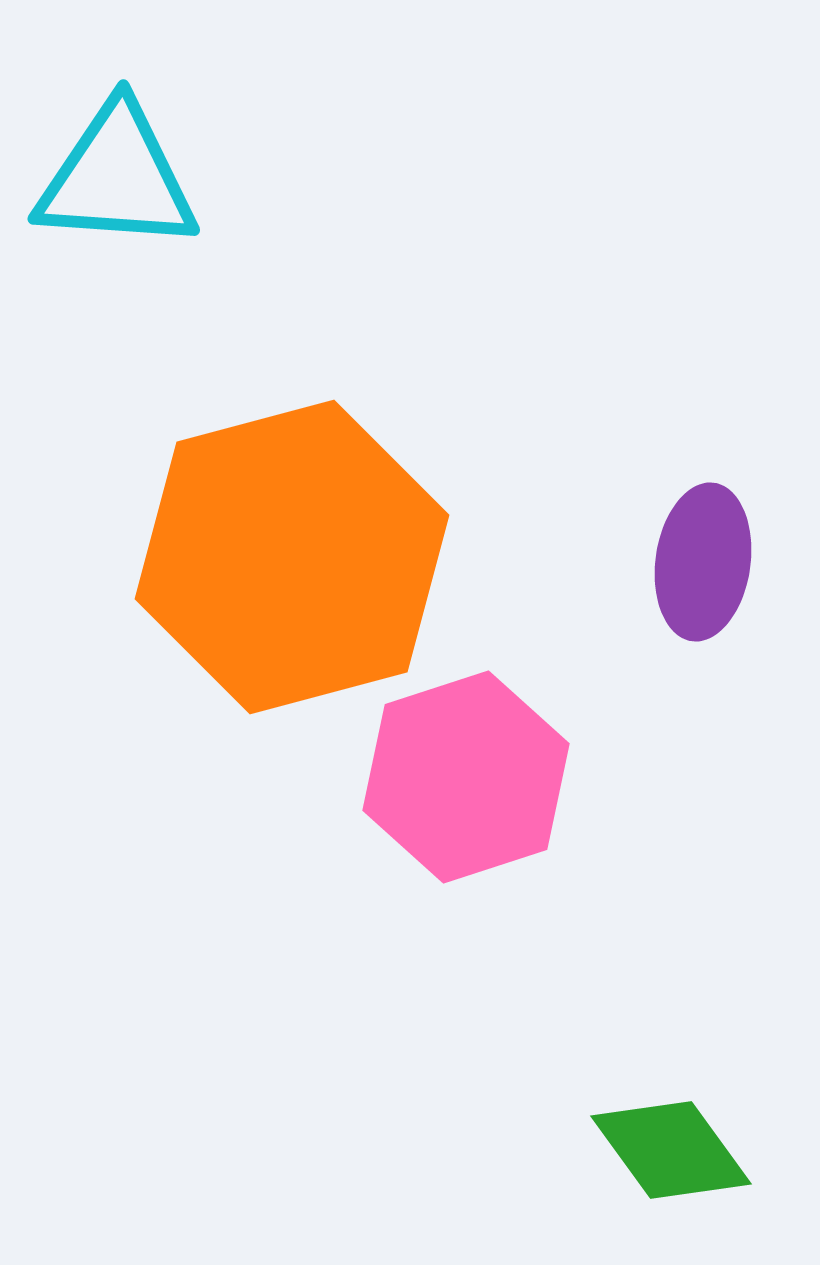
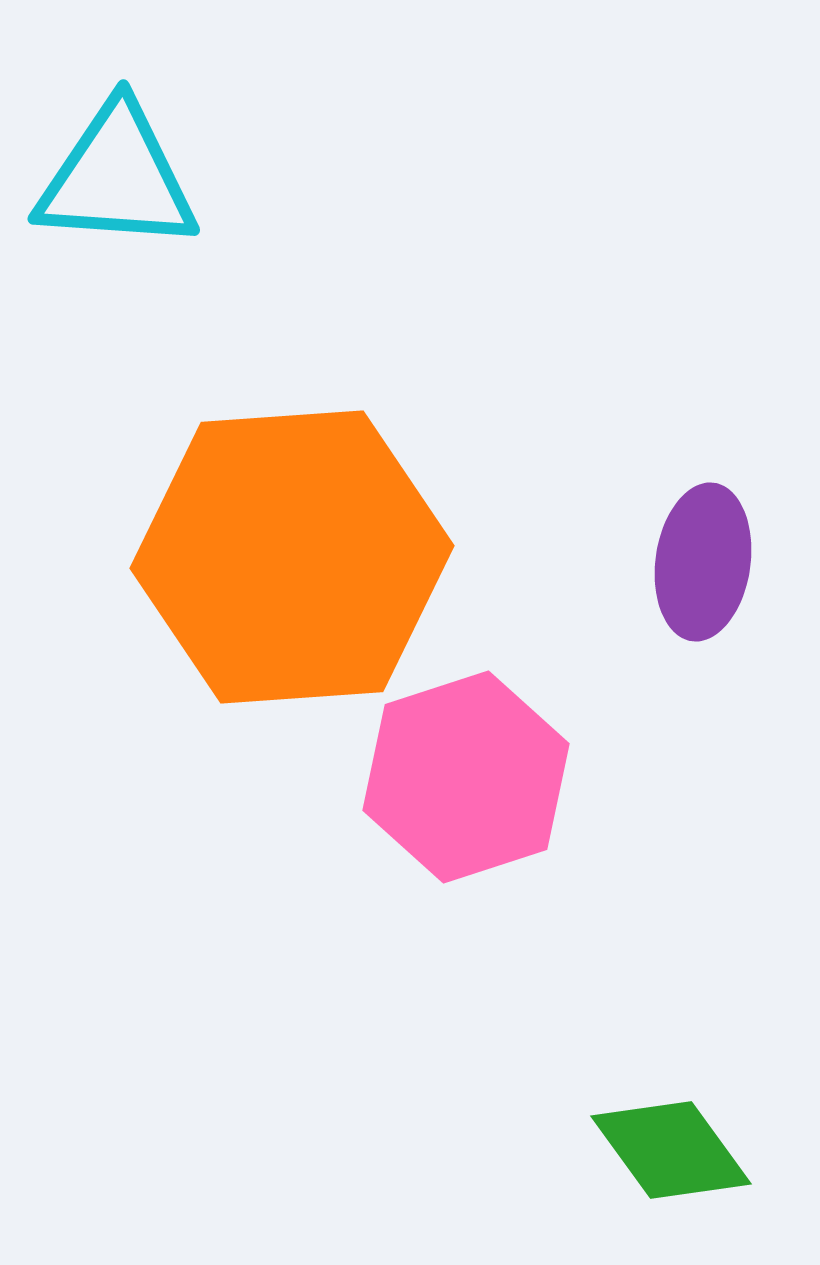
orange hexagon: rotated 11 degrees clockwise
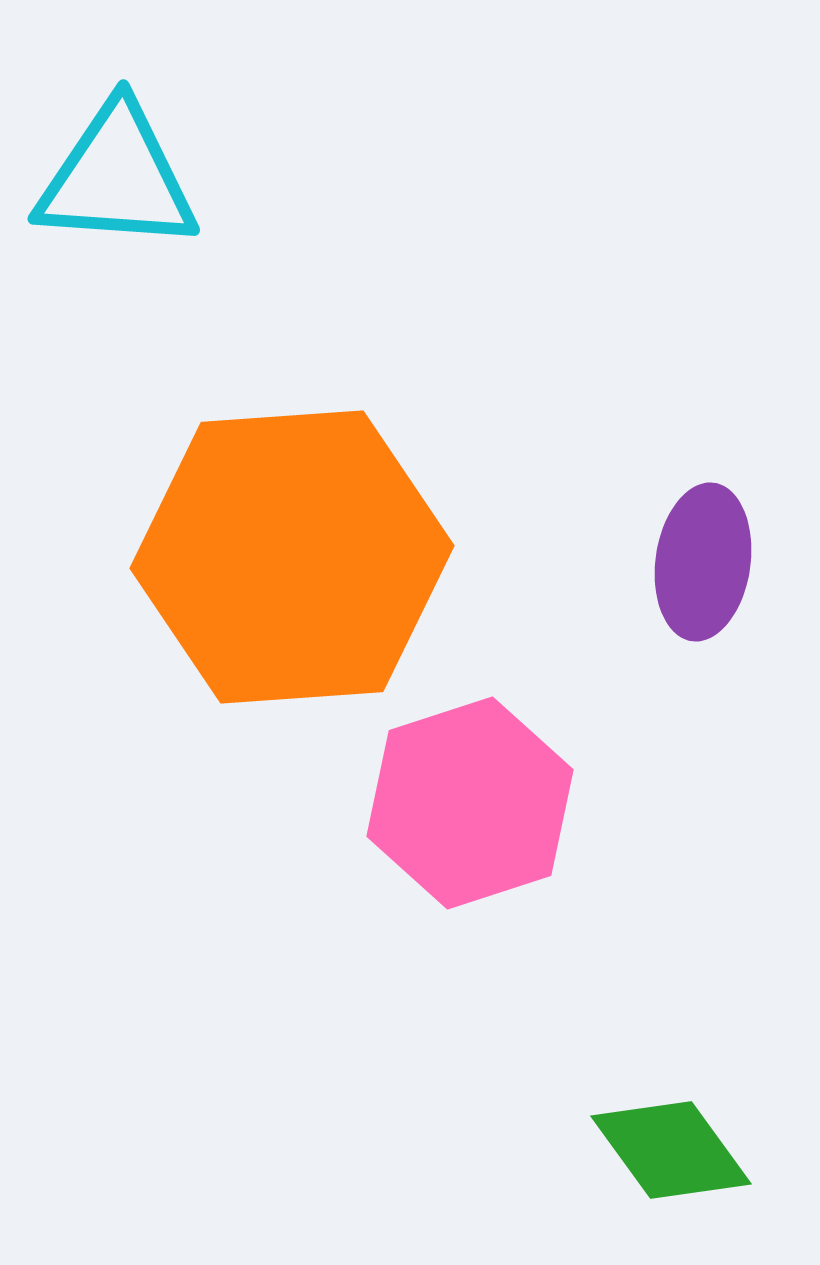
pink hexagon: moved 4 px right, 26 px down
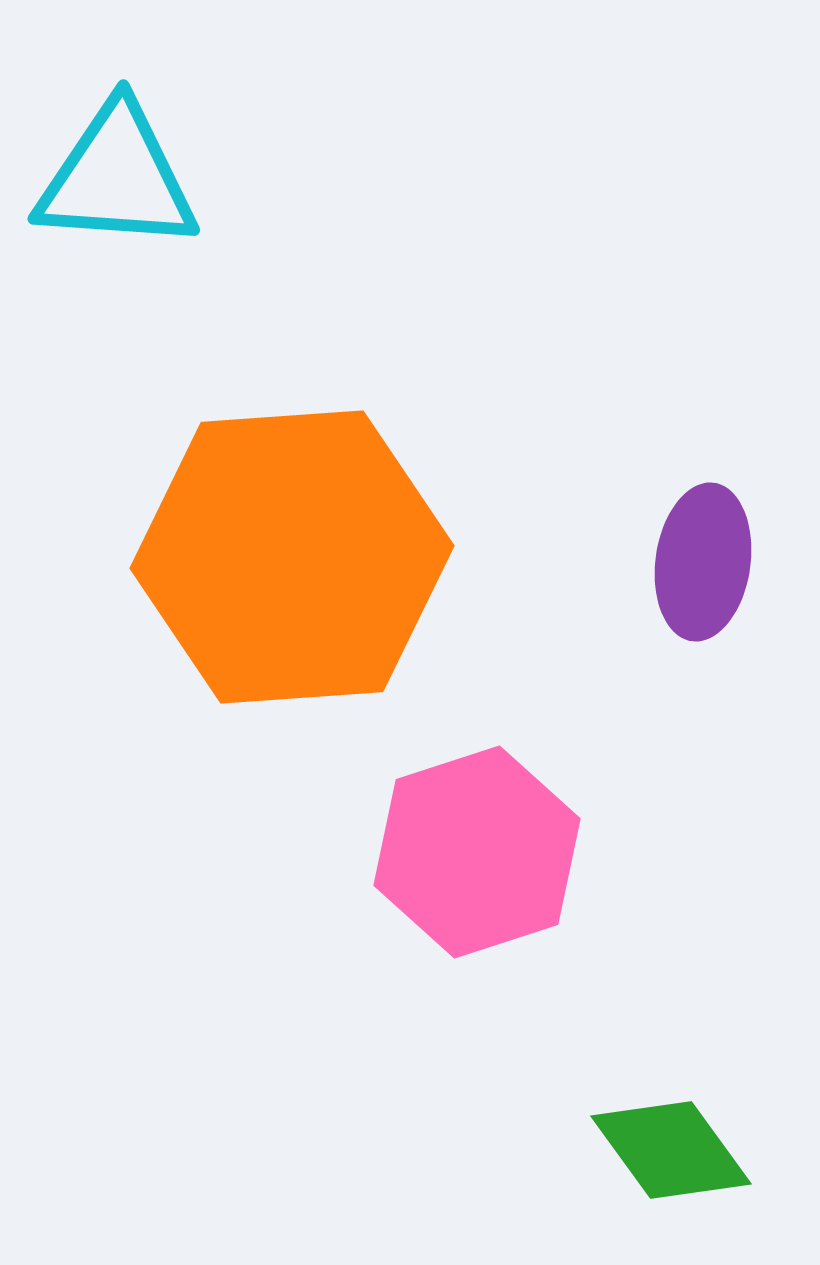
pink hexagon: moved 7 px right, 49 px down
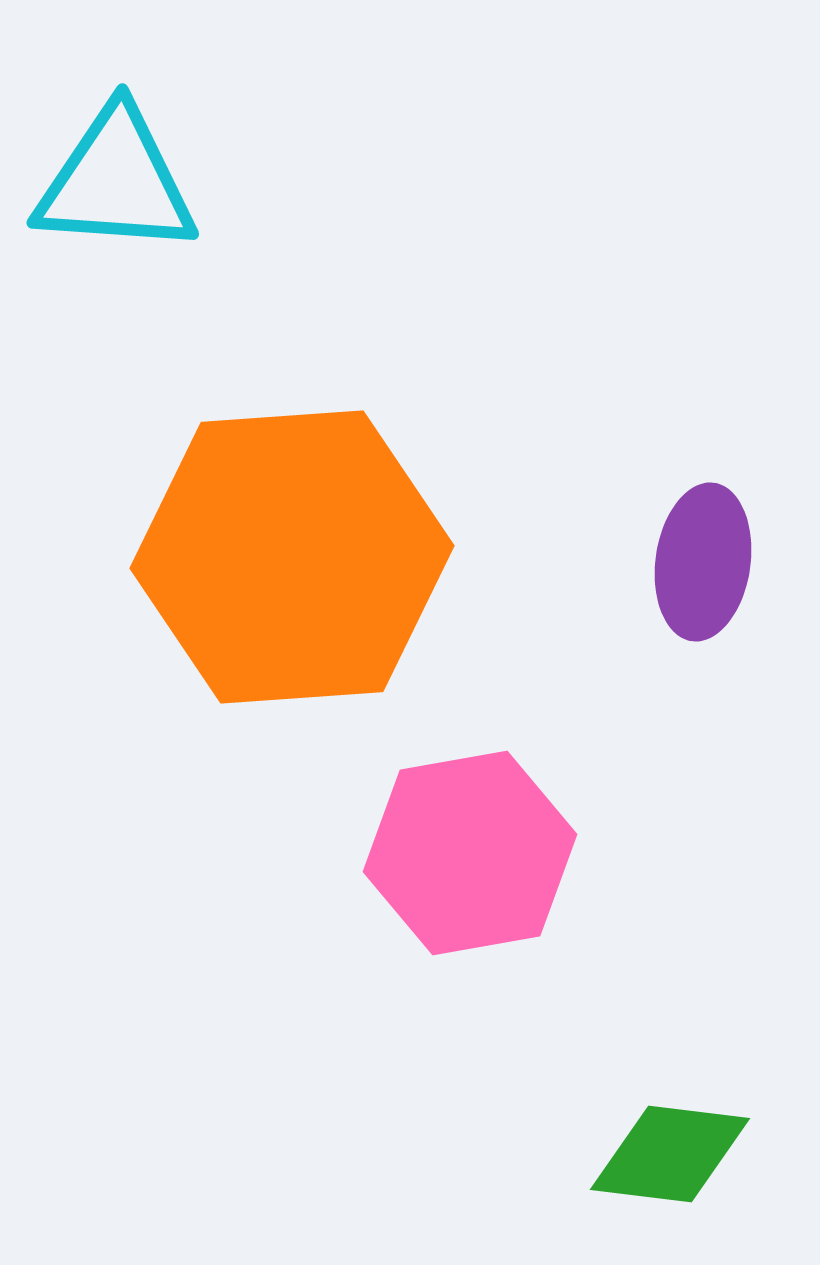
cyan triangle: moved 1 px left, 4 px down
pink hexagon: moved 7 px left, 1 px down; rotated 8 degrees clockwise
green diamond: moved 1 px left, 4 px down; rotated 47 degrees counterclockwise
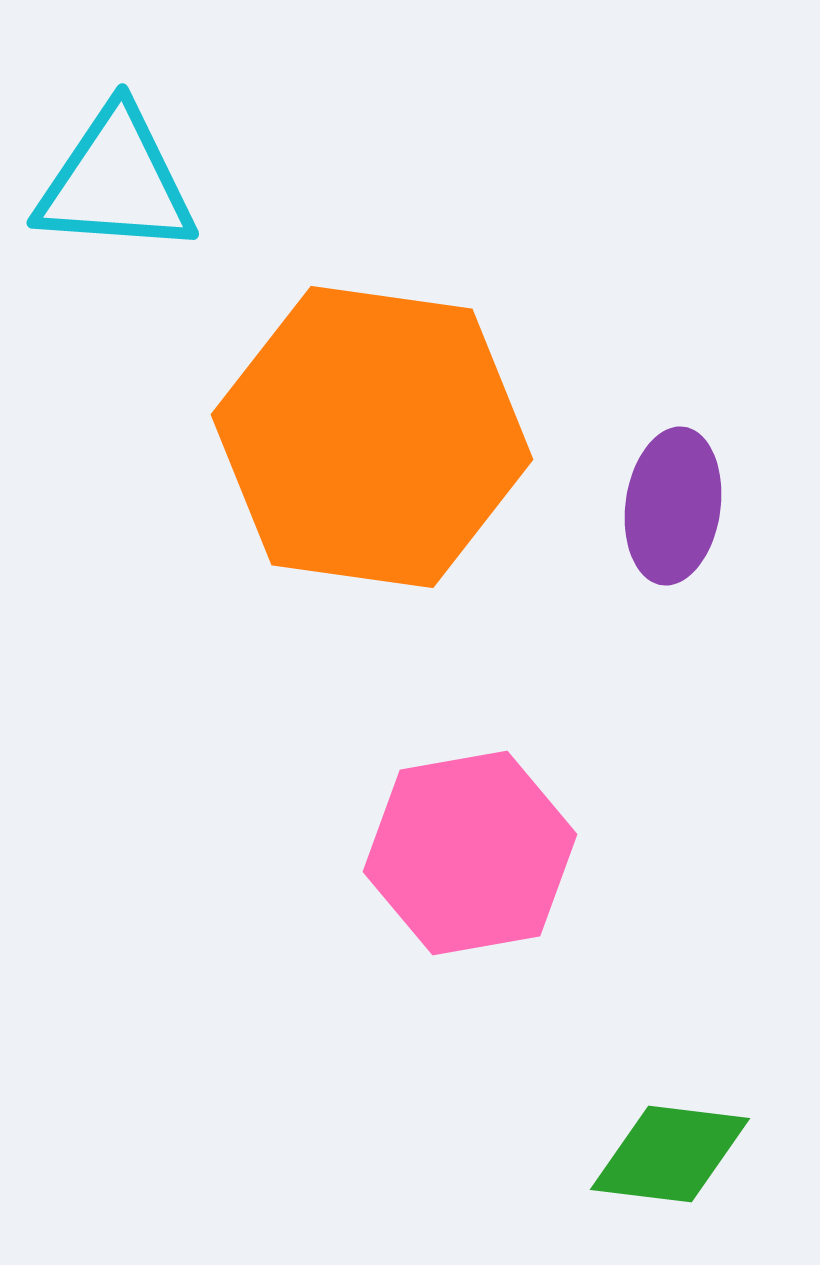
orange hexagon: moved 80 px right, 120 px up; rotated 12 degrees clockwise
purple ellipse: moved 30 px left, 56 px up
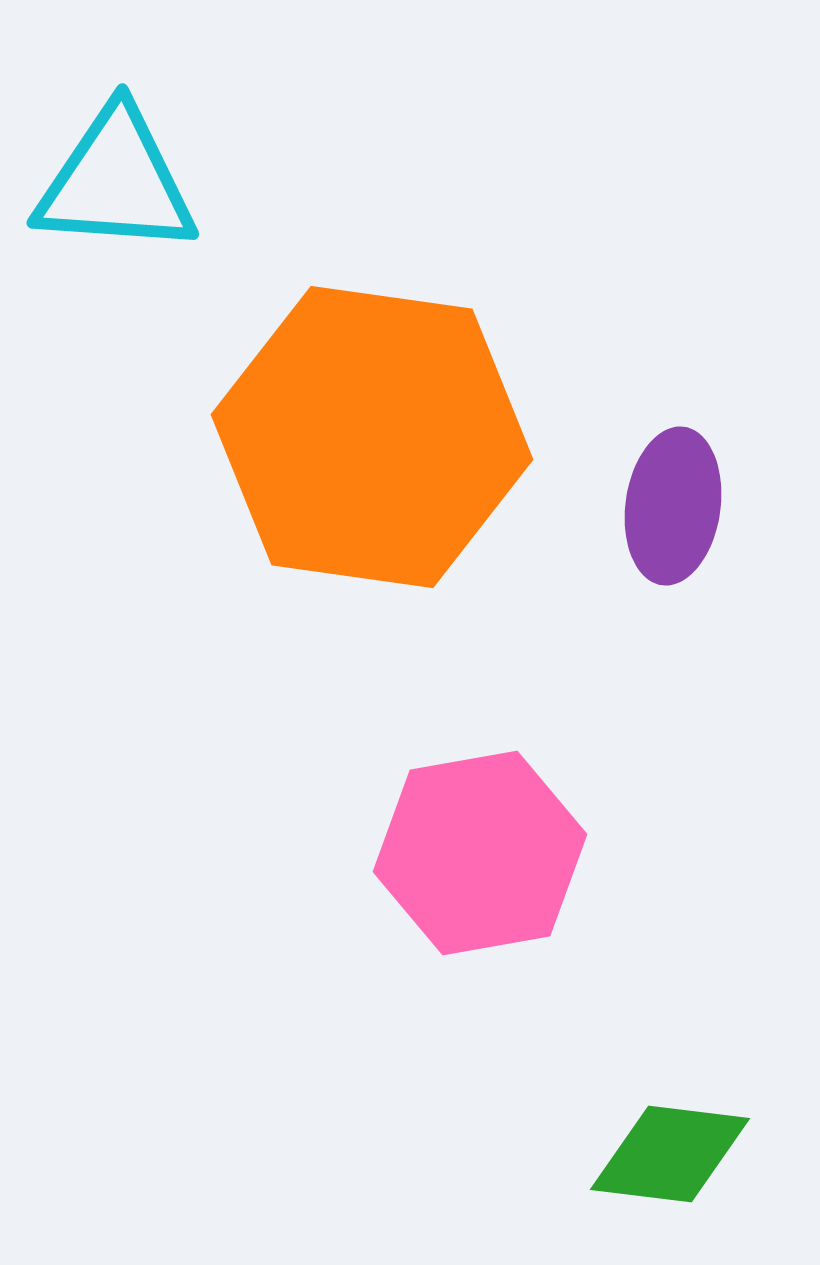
pink hexagon: moved 10 px right
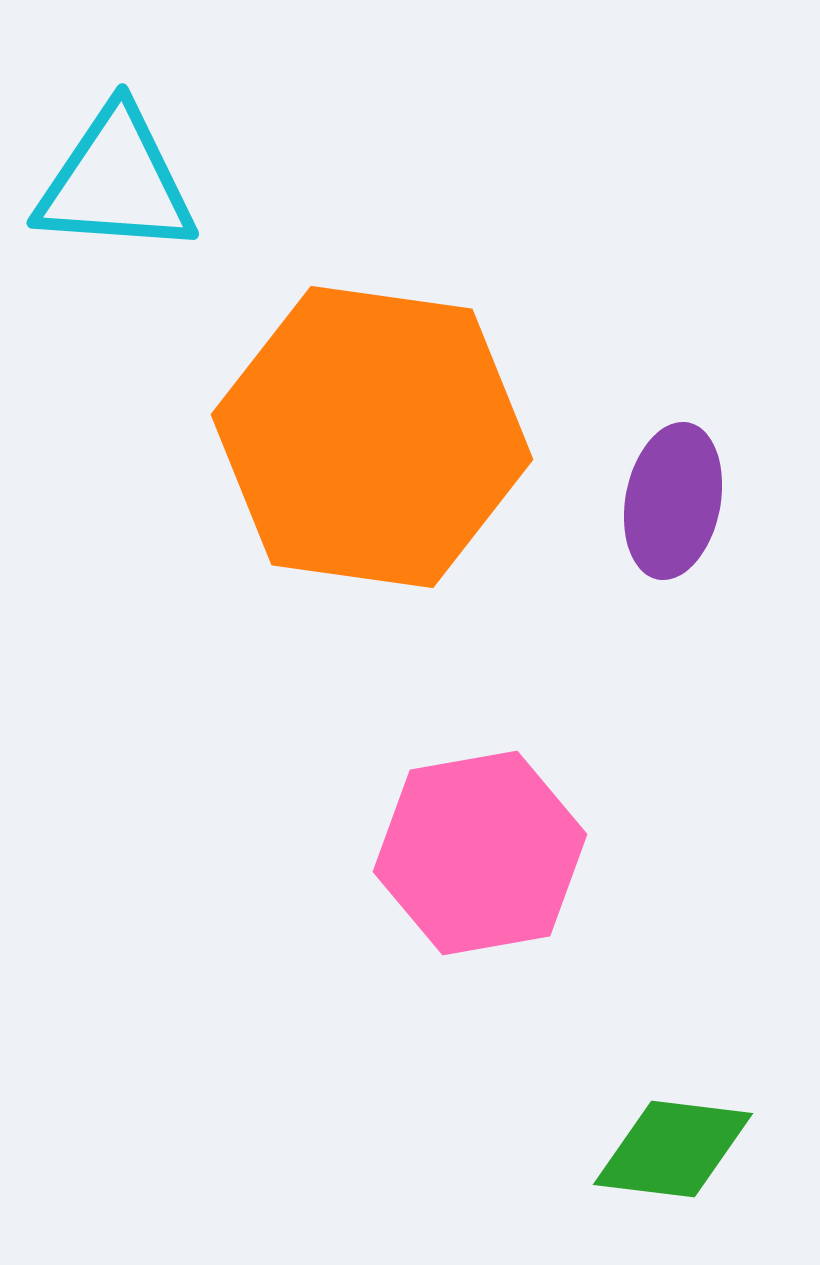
purple ellipse: moved 5 px up; rotated 3 degrees clockwise
green diamond: moved 3 px right, 5 px up
